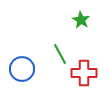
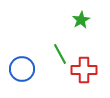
green star: rotated 12 degrees clockwise
red cross: moved 3 px up
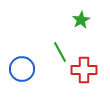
green line: moved 2 px up
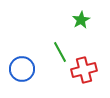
red cross: rotated 15 degrees counterclockwise
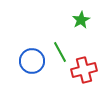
blue circle: moved 10 px right, 8 px up
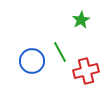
red cross: moved 2 px right, 1 px down
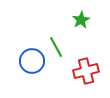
green line: moved 4 px left, 5 px up
